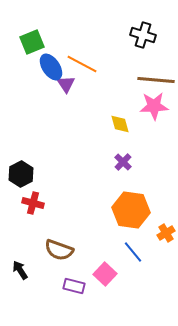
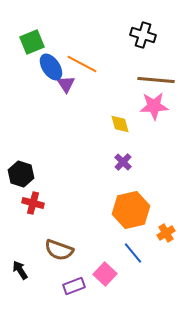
black hexagon: rotated 15 degrees counterclockwise
orange hexagon: rotated 21 degrees counterclockwise
blue line: moved 1 px down
purple rectangle: rotated 35 degrees counterclockwise
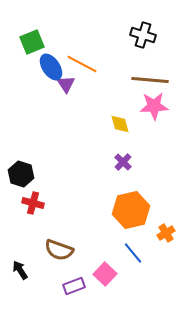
brown line: moved 6 px left
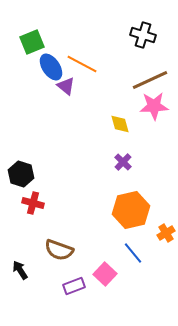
brown line: rotated 30 degrees counterclockwise
purple triangle: moved 2 px down; rotated 18 degrees counterclockwise
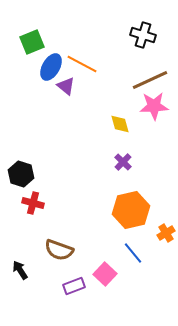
blue ellipse: rotated 64 degrees clockwise
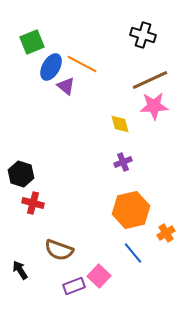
purple cross: rotated 24 degrees clockwise
pink square: moved 6 px left, 2 px down
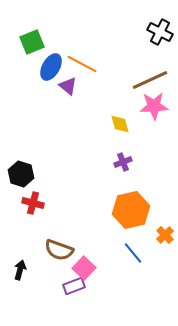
black cross: moved 17 px right, 3 px up; rotated 10 degrees clockwise
purple triangle: moved 2 px right
orange cross: moved 1 px left, 2 px down; rotated 12 degrees counterclockwise
black arrow: rotated 48 degrees clockwise
pink square: moved 15 px left, 8 px up
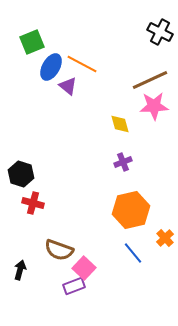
orange cross: moved 3 px down
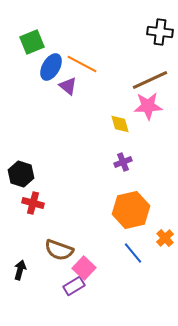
black cross: rotated 20 degrees counterclockwise
pink star: moved 6 px left
purple rectangle: rotated 10 degrees counterclockwise
